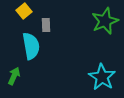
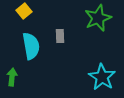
green star: moved 7 px left, 3 px up
gray rectangle: moved 14 px right, 11 px down
green arrow: moved 2 px left, 1 px down; rotated 18 degrees counterclockwise
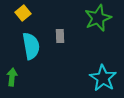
yellow square: moved 1 px left, 2 px down
cyan star: moved 1 px right, 1 px down
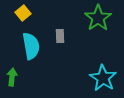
green star: rotated 12 degrees counterclockwise
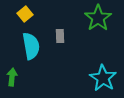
yellow square: moved 2 px right, 1 px down
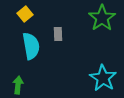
green star: moved 4 px right
gray rectangle: moved 2 px left, 2 px up
green arrow: moved 6 px right, 8 px down
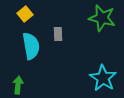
green star: rotated 24 degrees counterclockwise
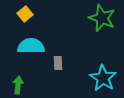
green star: rotated 8 degrees clockwise
gray rectangle: moved 29 px down
cyan semicircle: rotated 80 degrees counterclockwise
